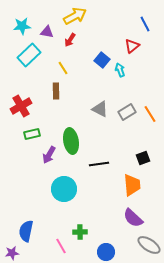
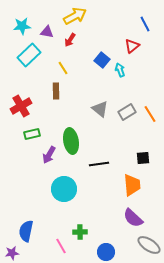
gray triangle: rotated 12 degrees clockwise
black square: rotated 16 degrees clockwise
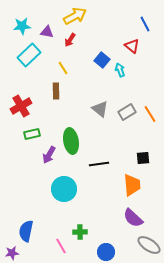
red triangle: rotated 42 degrees counterclockwise
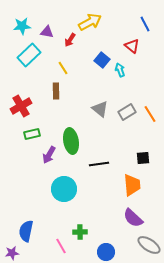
yellow arrow: moved 15 px right, 6 px down
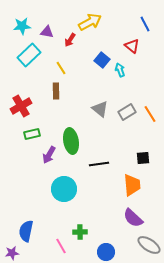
yellow line: moved 2 px left
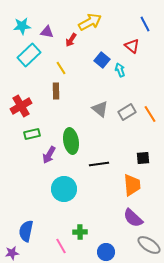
red arrow: moved 1 px right
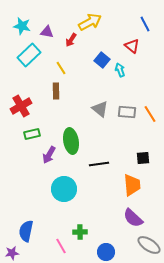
cyan star: rotated 18 degrees clockwise
gray rectangle: rotated 36 degrees clockwise
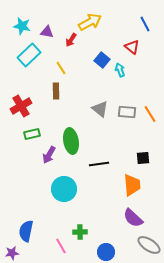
red triangle: moved 1 px down
